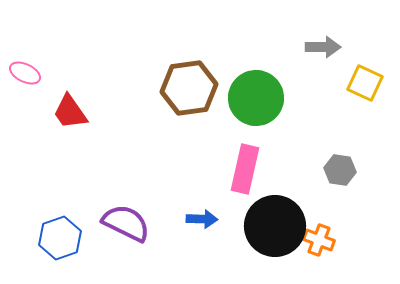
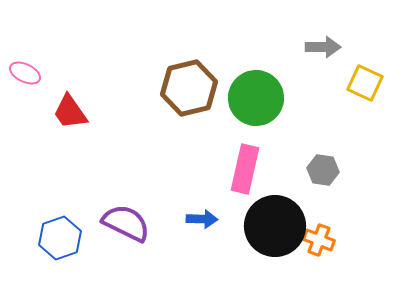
brown hexagon: rotated 6 degrees counterclockwise
gray hexagon: moved 17 px left
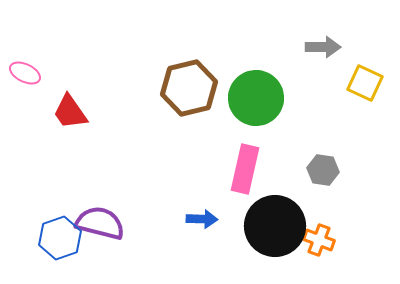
purple semicircle: moved 26 px left; rotated 12 degrees counterclockwise
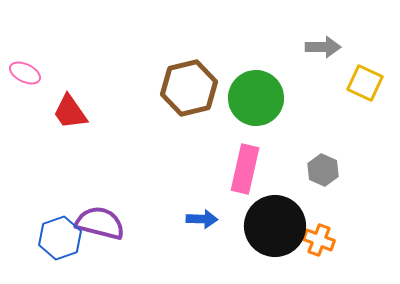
gray hexagon: rotated 16 degrees clockwise
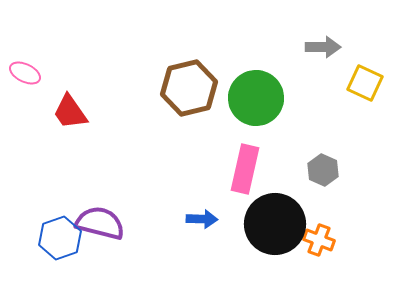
black circle: moved 2 px up
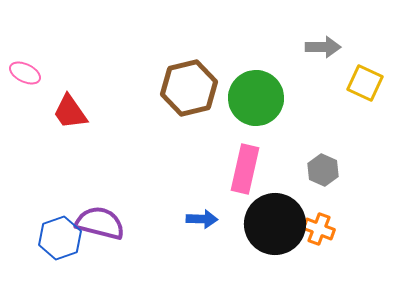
orange cross: moved 11 px up
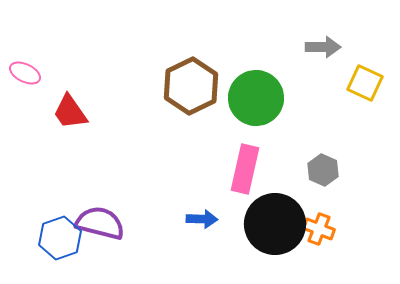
brown hexagon: moved 2 px right, 2 px up; rotated 12 degrees counterclockwise
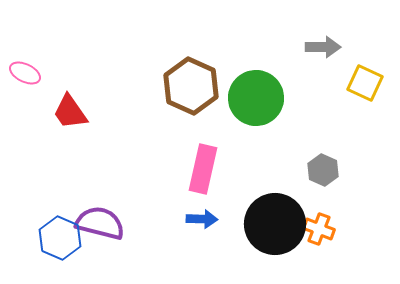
brown hexagon: rotated 10 degrees counterclockwise
pink rectangle: moved 42 px left
blue hexagon: rotated 18 degrees counterclockwise
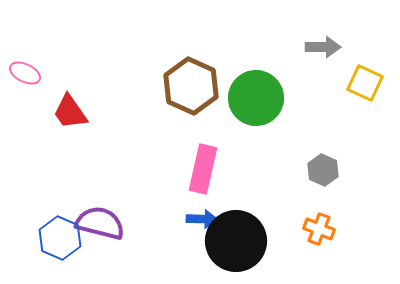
black circle: moved 39 px left, 17 px down
